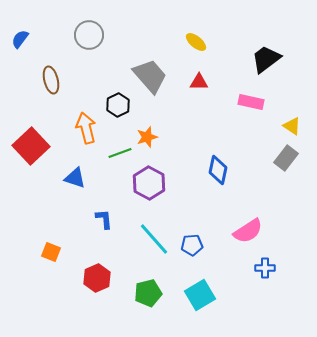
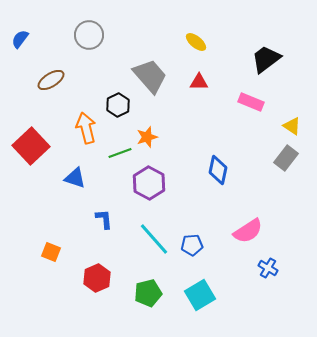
brown ellipse: rotated 72 degrees clockwise
pink rectangle: rotated 10 degrees clockwise
blue cross: moved 3 px right; rotated 30 degrees clockwise
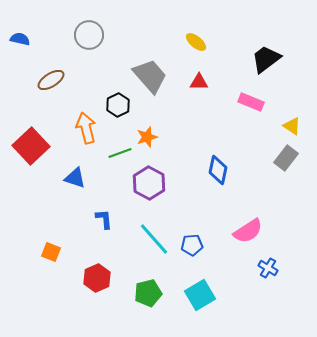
blue semicircle: rotated 66 degrees clockwise
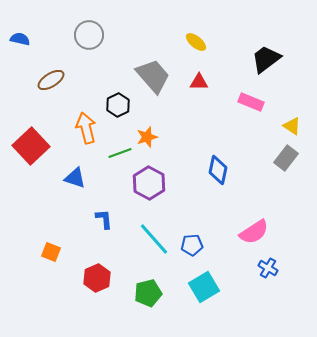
gray trapezoid: moved 3 px right
pink semicircle: moved 6 px right, 1 px down
cyan square: moved 4 px right, 8 px up
